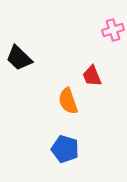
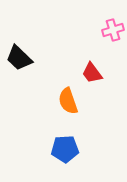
red trapezoid: moved 3 px up; rotated 15 degrees counterclockwise
blue pentagon: rotated 20 degrees counterclockwise
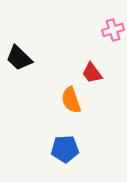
orange semicircle: moved 3 px right, 1 px up
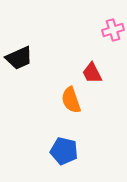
black trapezoid: rotated 68 degrees counterclockwise
red trapezoid: rotated 10 degrees clockwise
blue pentagon: moved 1 px left, 2 px down; rotated 16 degrees clockwise
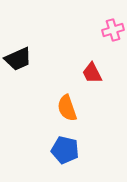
black trapezoid: moved 1 px left, 1 px down
orange semicircle: moved 4 px left, 8 px down
blue pentagon: moved 1 px right, 1 px up
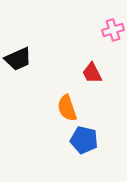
blue pentagon: moved 19 px right, 10 px up
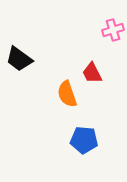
black trapezoid: moved 1 px right; rotated 60 degrees clockwise
orange semicircle: moved 14 px up
blue pentagon: rotated 8 degrees counterclockwise
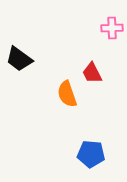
pink cross: moved 1 px left, 2 px up; rotated 15 degrees clockwise
blue pentagon: moved 7 px right, 14 px down
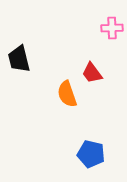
black trapezoid: rotated 40 degrees clockwise
red trapezoid: rotated 10 degrees counterclockwise
blue pentagon: rotated 8 degrees clockwise
